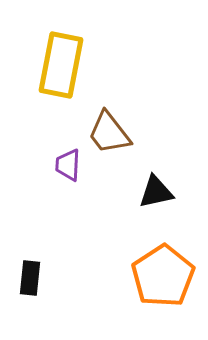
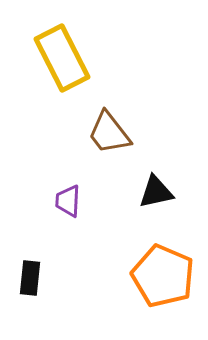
yellow rectangle: moved 1 px right, 7 px up; rotated 38 degrees counterclockwise
purple trapezoid: moved 36 px down
orange pentagon: rotated 16 degrees counterclockwise
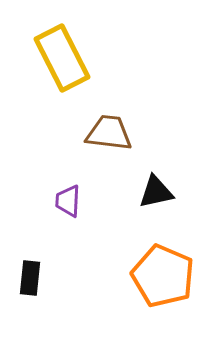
brown trapezoid: rotated 135 degrees clockwise
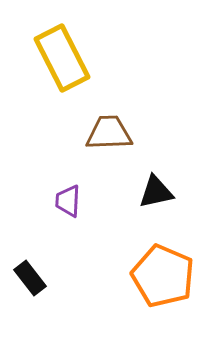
brown trapezoid: rotated 9 degrees counterclockwise
black rectangle: rotated 44 degrees counterclockwise
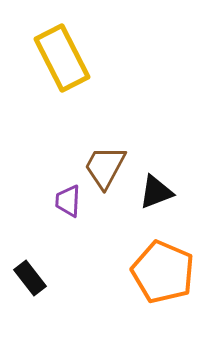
brown trapezoid: moved 4 px left, 34 px down; rotated 60 degrees counterclockwise
black triangle: rotated 9 degrees counterclockwise
orange pentagon: moved 4 px up
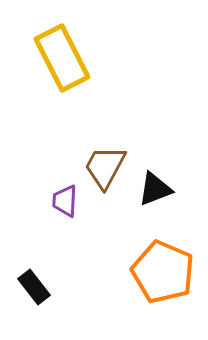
black triangle: moved 1 px left, 3 px up
purple trapezoid: moved 3 px left
black rectangle: moved 4 px right, 9 px down
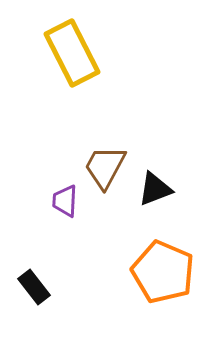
yellow rectangle: moved 10 px right, 5 px up
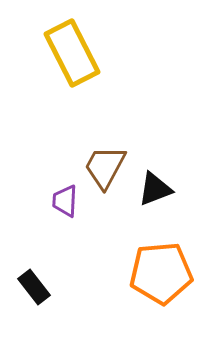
orange pentagon: moved 2 px left, 1 px down; rotated 28 degrees counterclockwise
